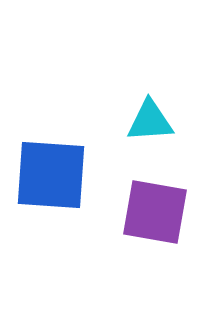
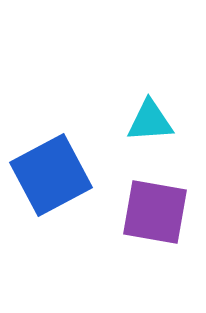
blue square: rotated 32 degrees counterclockwise
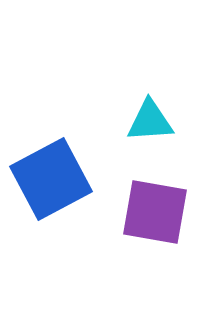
blue square: moved 4 px down
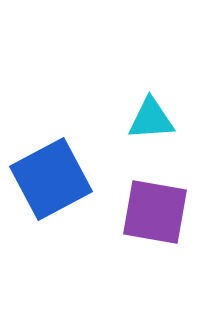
cyan triangle: moved 1 px right, 2 px up
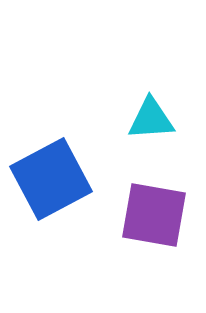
purple square: moved 1 px left, 3 px down
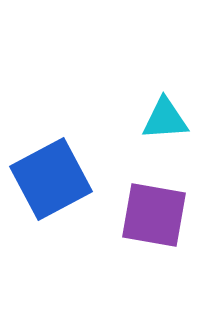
cyan triangle: moved 14 px right
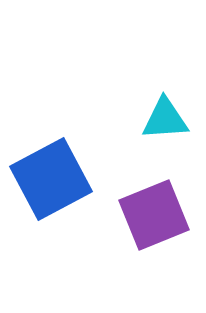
purple square: rotated 32 degrees counterclockwise
